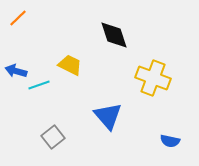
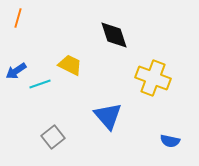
orange line: rotated 30 degrees counterclockwise
blue arrow: rotated 50 degrees counterclockwise
cyan line: moved 1 px right, 1 px up
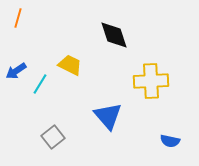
yellow cross: moved 2 px left, 3 px down; rotated 24 degrees counterclockwise
cyan line: rotated 40 degrees counterclockwise
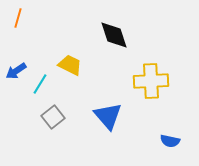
gray square: moved 20 px up
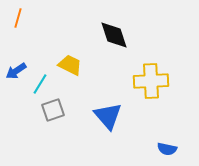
gray square: moved 7 px up; rotated 20 degrees clockwise
blue semicircle: moved 3 px left, 8 px down
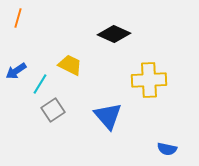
black diamond: moved 1 px up; rotated 48 degrees counterclockwise
yellow cross: moved 2 px left, 1 px up
gray square: rotated 15 degrees counterclockwise
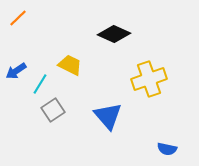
orange line: rotated 30 degrees clockwise
yellow cross: moved 1 px up; rotated 16 degrees counterclockwise
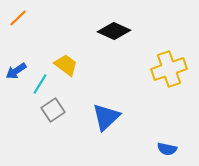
black diamond: moved 3 px up
yellow trapezoid: moved 4 px left; rotated 10 degrees clockwise
yellow cross: moved 20 px right, 10 px up
blue triangle: moved 2 px left, 1 px down; rotated 28 degrees clockwise
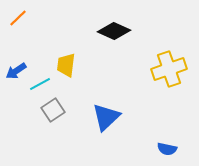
yellow trapezoid: rotated 120 degrees counterclockwise
cyan line: rotated 30 degrees clockwise
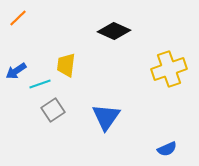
cyan line: rotated 10 degrees clockwise
blue triangle: rotated 12 degrees counterclockwise
blue semicircle: rotated 36 degrees counterclockwise
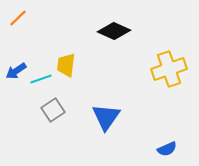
cyan line: moved 1 px right, 5 px up
